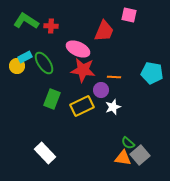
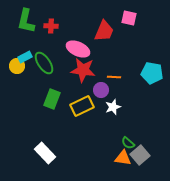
pink square: moved 3 px down
green L-shape: rotated 110 degrees counterclockwise
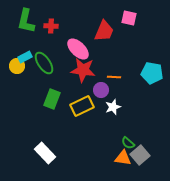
pink ellipse: rotated 20 degrees clockwise
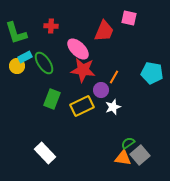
green L-shape: moved 10 px left, 12 px down; rotated 30 degrees counterclockwise
orange line: rotated 64 degrees counterclockwise
green semicircle: rotated 104 degrees clockwise
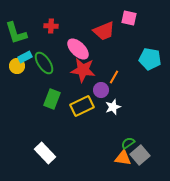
red trapezoid: rotated 45 degrees clockwise
cyan pentagon: moved 2 px left, 14 px up
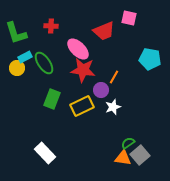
yellow circle: moved 2 px down
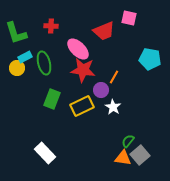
green ellipse: rotated 20 degrees clockwise
white star: rotated 21 degrees counterclockwise
green semicircle: moved 2 px up; rotated 16 degrees counterclockwise
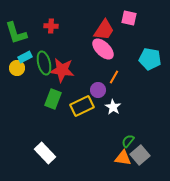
red trapezoid: moved 1 px up; rotated 35 degrees counterclockwise
pink ellipse: moved 25 px right
red star: moved 21 px left
purple circle: moved 3 px left
green rectangle: moved 1 px right
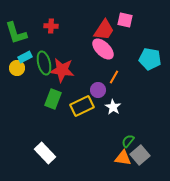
pink square: moved 4 px left, 2 px down
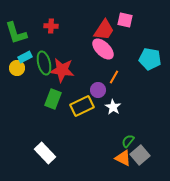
orange triangle: rotated 18 degrees clockwise
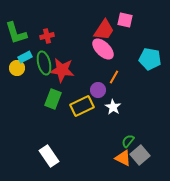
red cross: moved 4 px left, 10 px down; rotated 16 degrees counterclockwise
white rectangle: moved 4 px right, 3 px down; rotated 10 degrees clockwise
